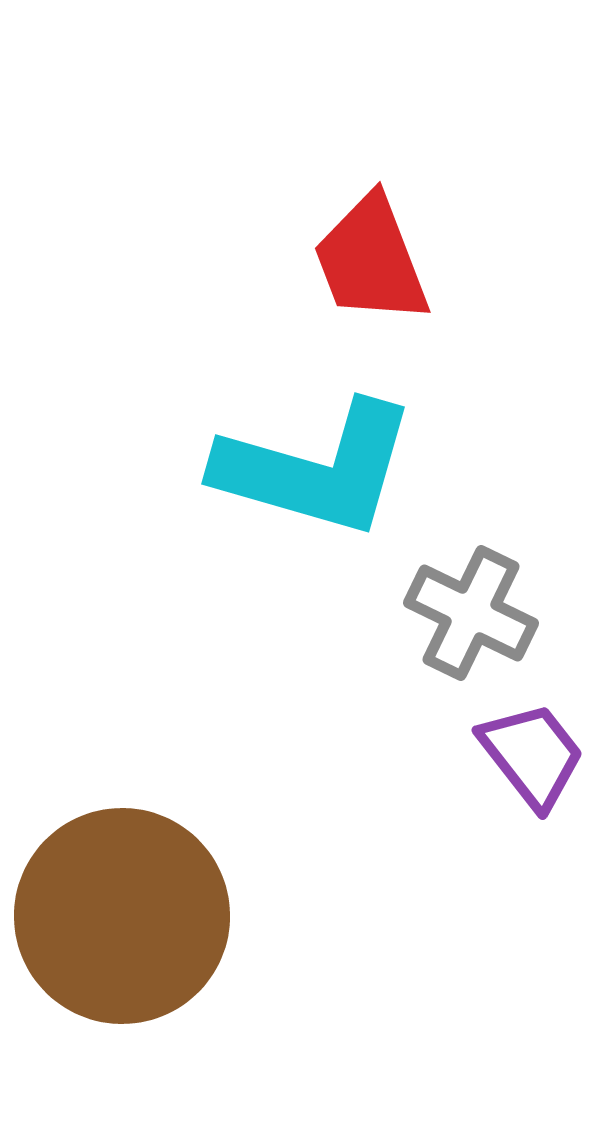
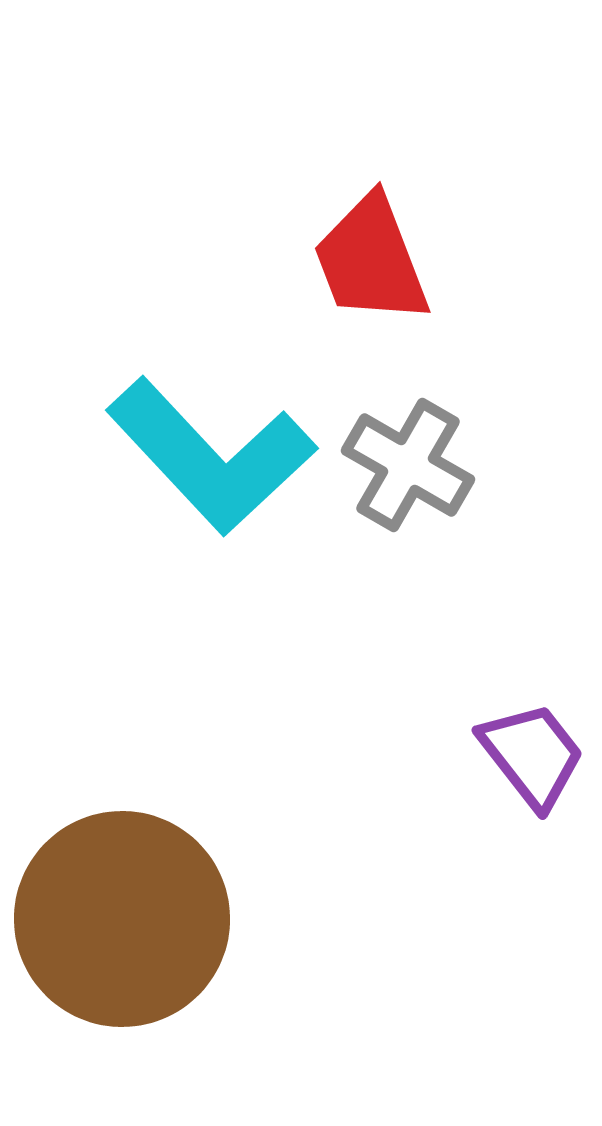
cyan L-shape: moved 105 px left, 13 px up; rotated 31 degrees clockwise
gray cross: moved 63 px left, 148 px up; rotated 4 degrees clockwise
brown circle: moved 3 px down
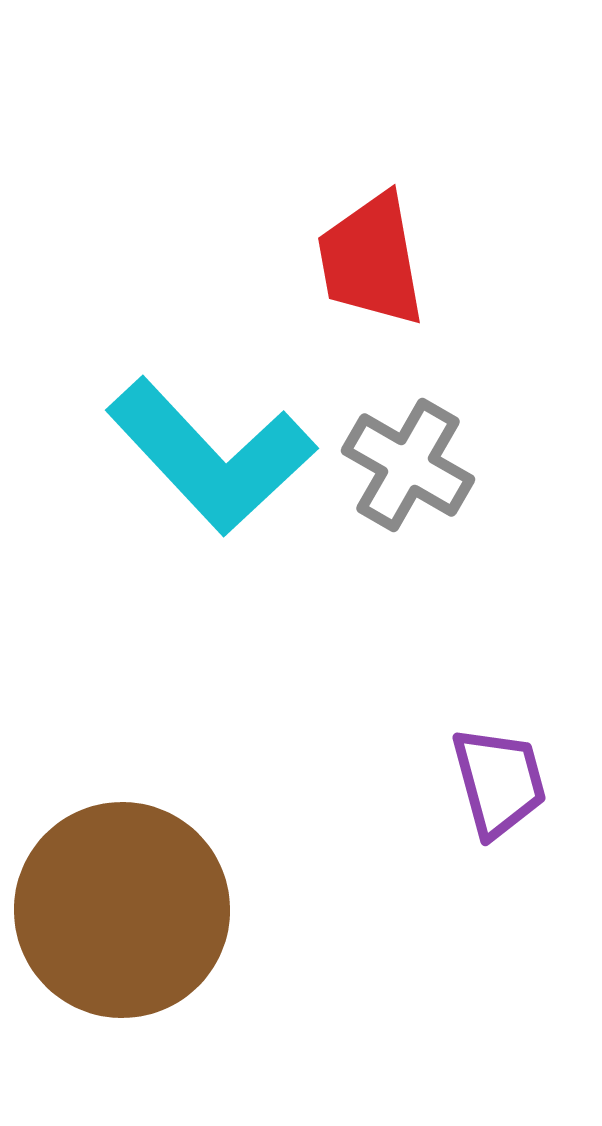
red trapezoid: rotated 11 degrees clockwise
purple trapezoid: moved 33 px left, 27 px down; rotated 23 degrees clockwise
brown circle: moved 9 px up
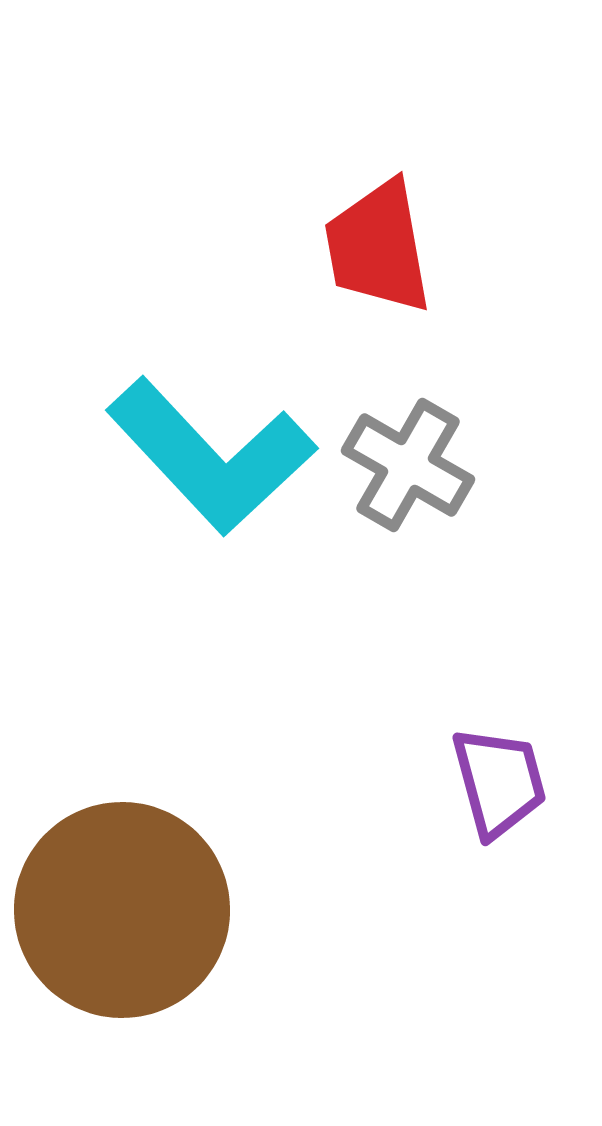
red trapezoid: moved 7 px right, 13 px up
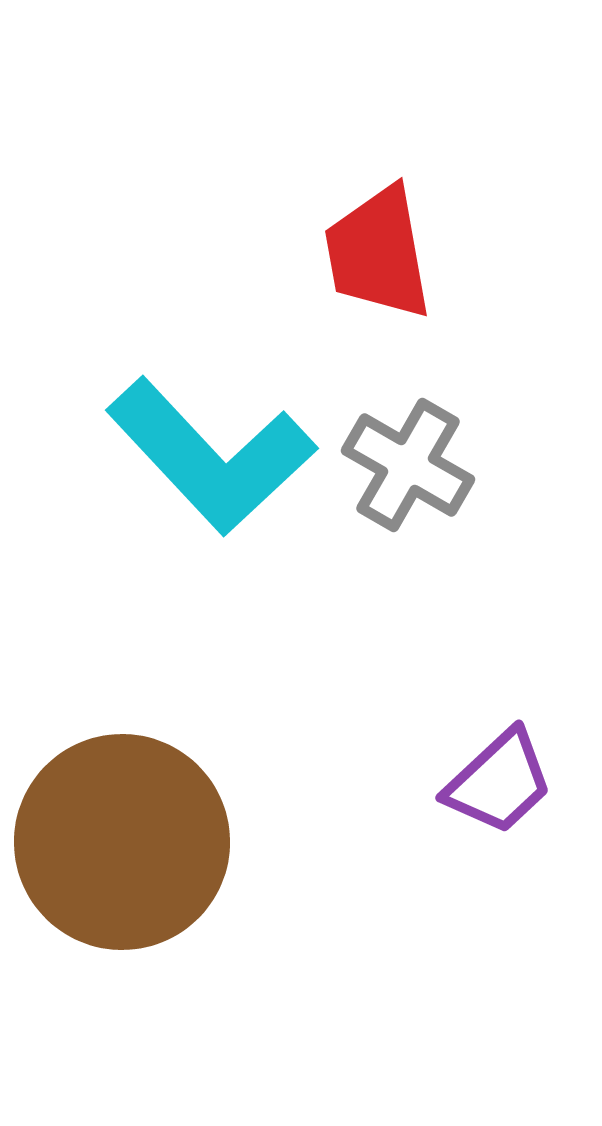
red trapezoid: moved 6 px down
purple trapezoid: rotated 62 degrees clockwise
brown circle: moved 68 px up
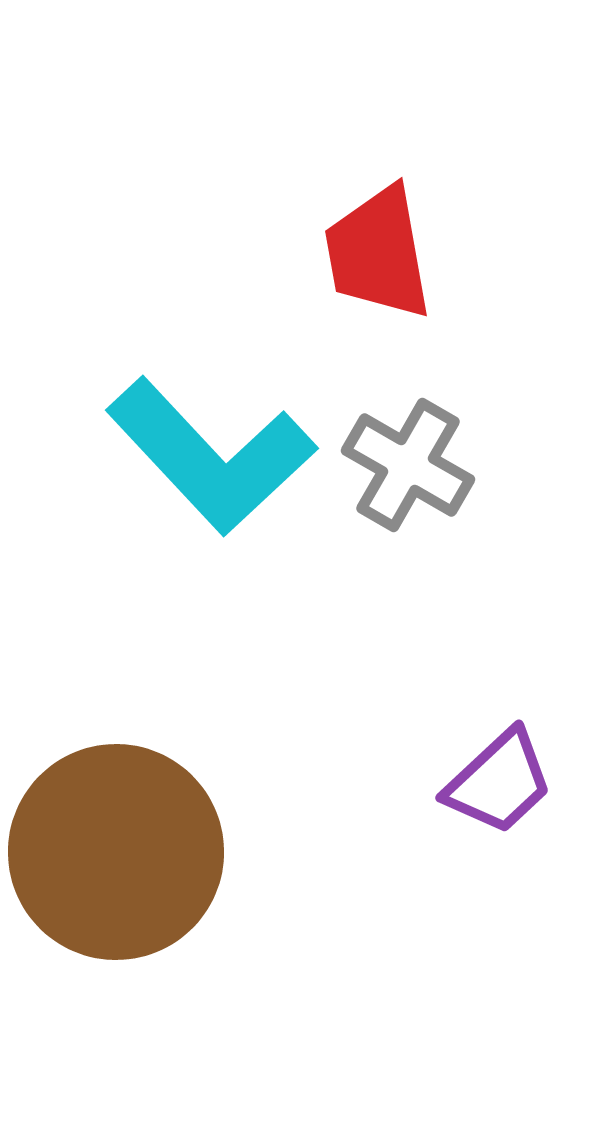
brown circle: moved 6 px left, 10 px down
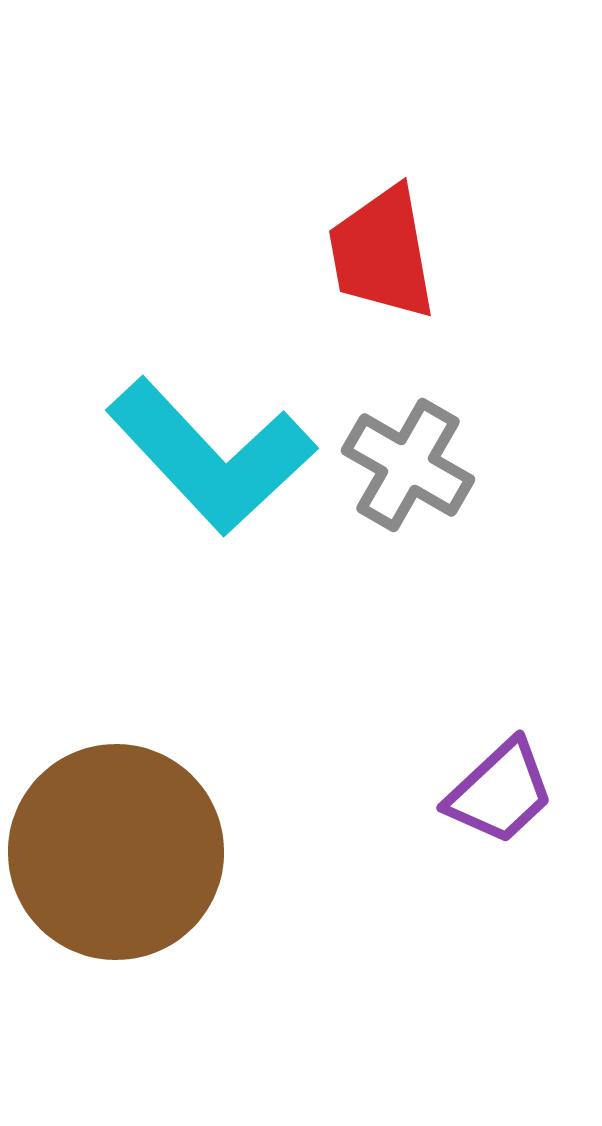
red trapezoid: moved 4 px right
purple trapezoid: moved 1 px right, 10 px down
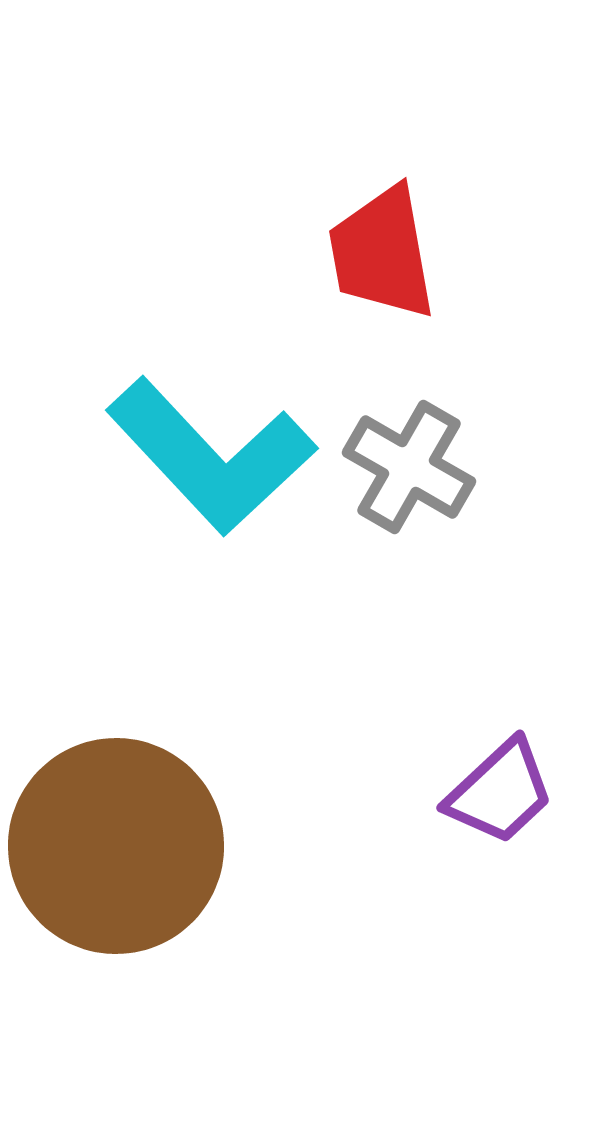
gray cross: moved 1 px right, 2 px down
brown circle: moved 6 px up
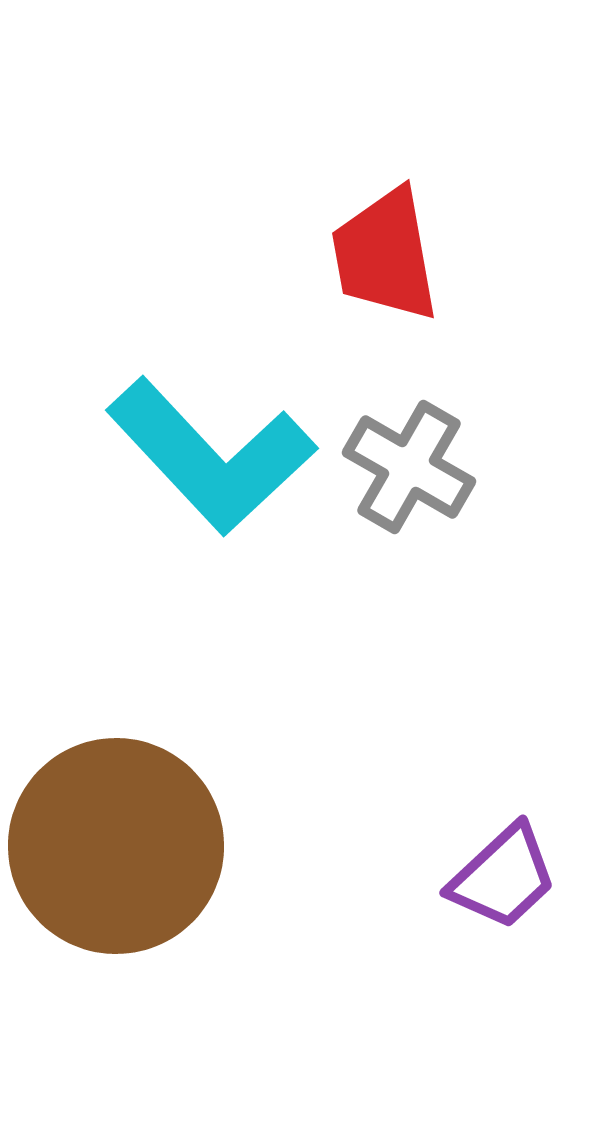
red trapezoid: moved 3 px right, 2 px down
purple trapezoid: moved 3 px right, 85 px down
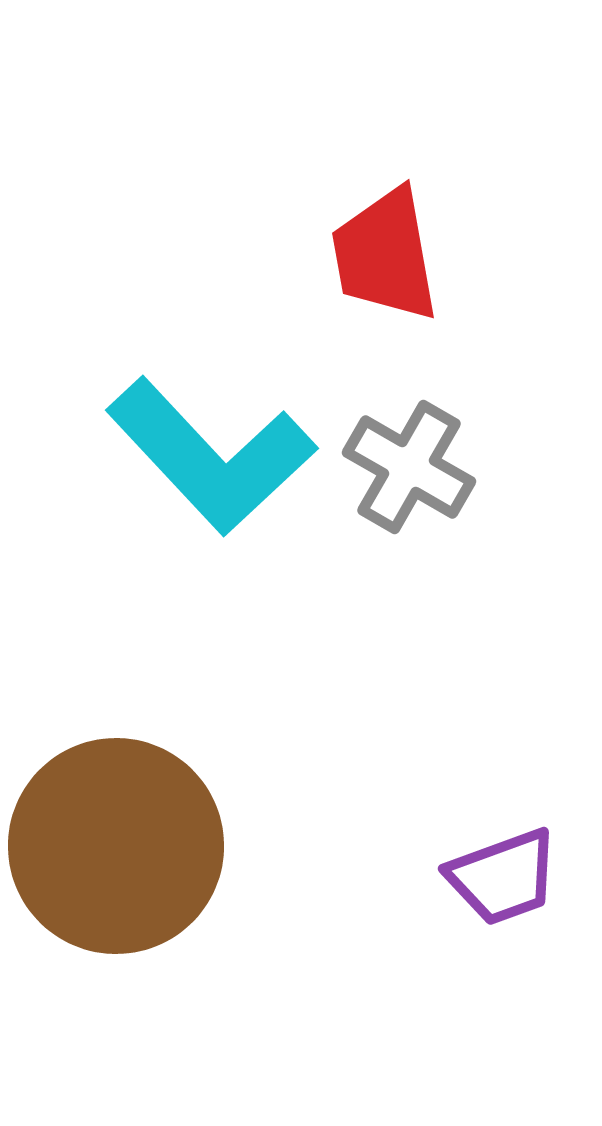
purple trapezoid: rotated 23 degrees clockwise
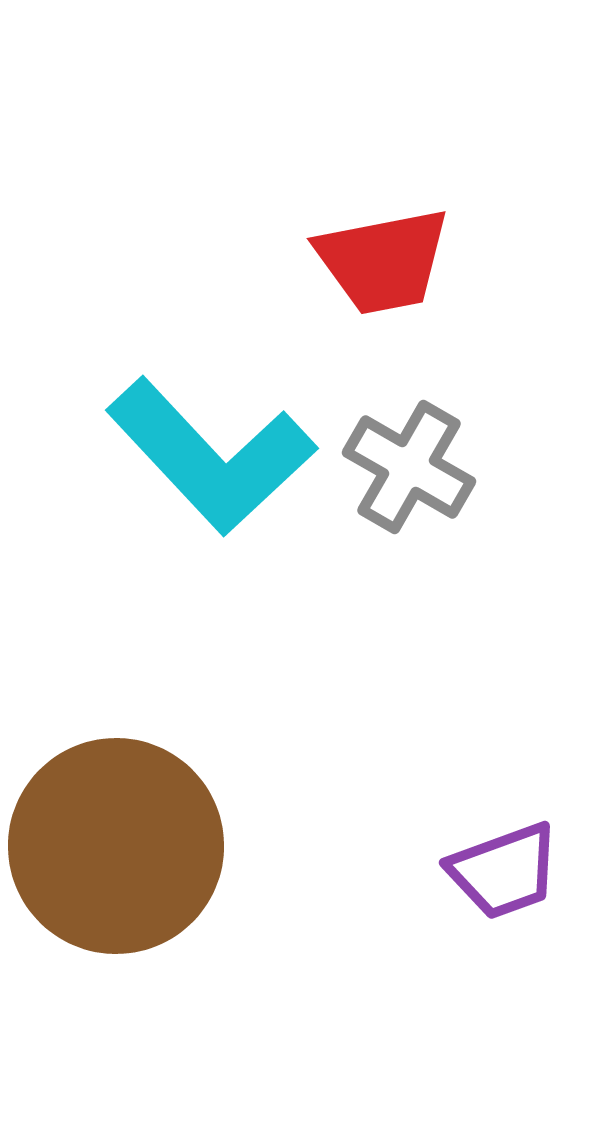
red trapezoid: moved 2 px left, 6 px down; rotated 91 degrees counterclockwise
purple trapezoid: moved 1 px right, 6 px up
